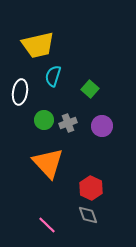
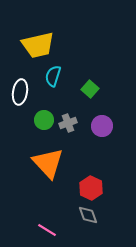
pink line: moved 5 px down; rotated 12 degrees counterclockwise
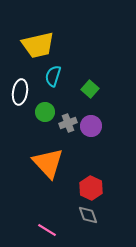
green circle: moved 1 px right, 8 px up
purple circle: moved 11 px left
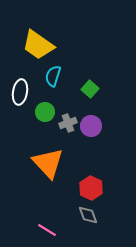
yellow trapezoid: rotated 48 degrees clockwise
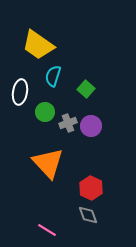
green square: moved 4 px left
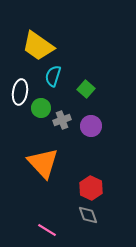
yellow trapezoid: moved 1 px down
green circle: moved 4 px left, 4 px up
gray cross: moved 6 px left, 3 px up
orange triangle: moved 5 px left
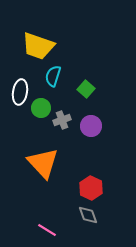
yellow trapezoid: rotated 16 degrees counterclockwise
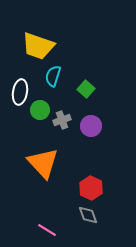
green circle: moved 1 px left, 2 px down
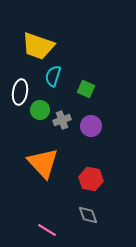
green square: rotated 18 degrees counterclockwise
red hexagon: moved 9 px up; rotated 15 degrees counterclockwise
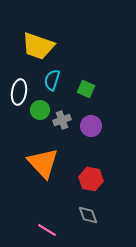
cyan semicircle: moved 1 px left, 4 px down
white ellipse: moved 1 px left
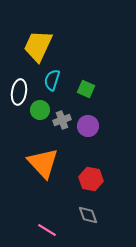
yellow trapezoid: rotated 96 degrees clockwise
purple circle: moved 3 px left
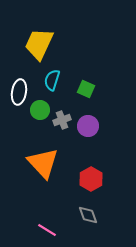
yellow trapezoid: moved 1 px right, 2 px up
red hexagon: rotated 20 degrees clockwise
